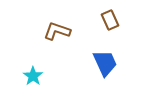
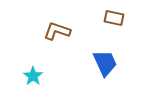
brown rectangle: moved 4 px right, 2 px up; rotated 54 degrees counterclockwise
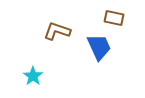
blue trapezoid: moved 6 px left, 16 px up
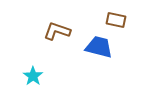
brown rectangle: moved 2 px right, 2 px down
blue trapezoid: rotated 52 degrees counterclockwise
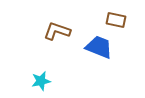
blue trapezoid: rotated 8 degrees clockwise
cyan star: moved 8 px right, 5 px down; rotated 24 degrees clockwise
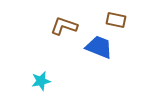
brown L-shape: moved 7 px right, 5 px up
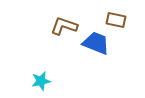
blue trapezoid: moved 3 px left, 4 px up
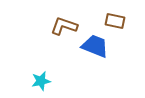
brown rectangle: moved 1 px left, 1 px down
blue trapezoid: moved 1 px left, 3 px down
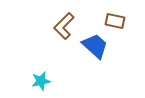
brown L-shape: rotated 64 degrees counterclockwise
blue trapezoid: rotated 20 degrees clockwise
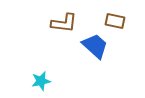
brown L-shape: moved 3 px up; rotated 128 degrees counterclockwise
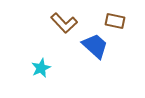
brown L-shape: rotated 40 degrees clockwise
cyan star: moved 13 px up; rotated 12 degrees counterclockwise
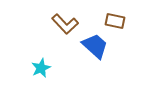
brown L-shape: moved 1 px right, 1 px down
